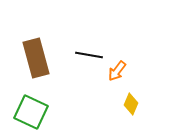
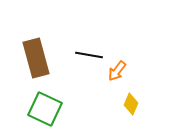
green square: moved 14 px right, 3 px up
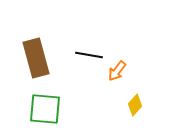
yellow diamond: moved 4 px right, 1 px down; rotated 20 degrees clockwise
green square: rotated 20 degrees counterclockwise
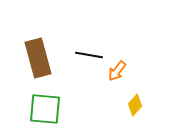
brown rectangle: moved 2 px right
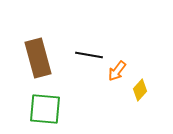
yellow diamond: moved 5 px right, 15 px up
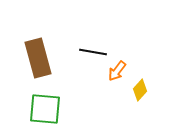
black line: moved 4 px right, 3 px up
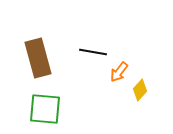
orange arrow: moved 2 px right, 1 px down
